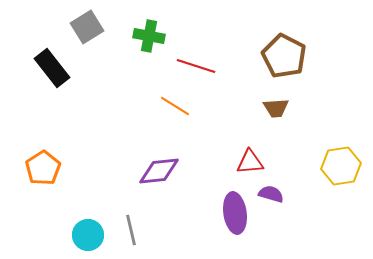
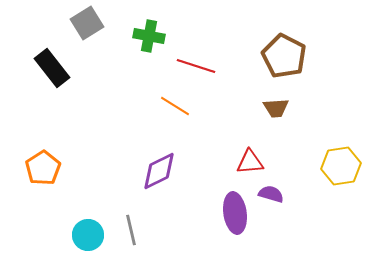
gray square: moved 4 px up
purple diamond: rotated 21 degrees counterclockwise
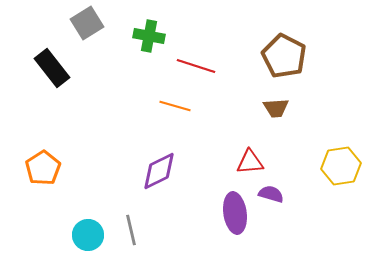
orange line: rotated 16 degrees counterclockwise
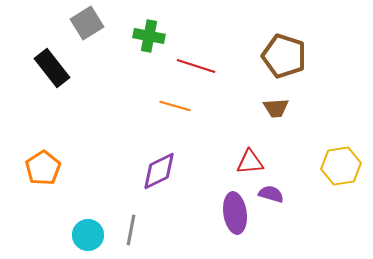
brown pentagon: rotated 9 degrees counterclockwise
gray line: rotated 24 degrees clockwise
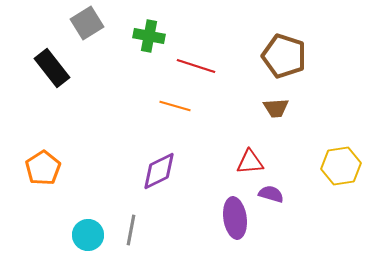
purple ellipse: moved 5 px down
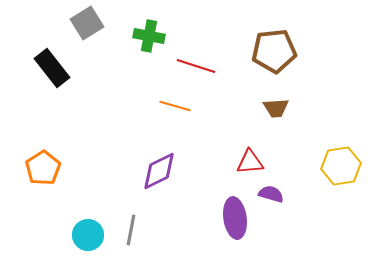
brown pentagon: moved 10 px left, 5 px up; rotated 24 degrees counterclockwise
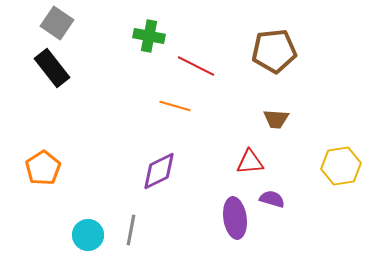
gray square: moved 30 px left; rotated 24 degrees counterclockwise
red line: rotated 9 degrees clockwise
brown trapezoid: moved 11 px down; rotated 8 degrees clockwise
purple semicircle: moved 1 px right, 5 px down
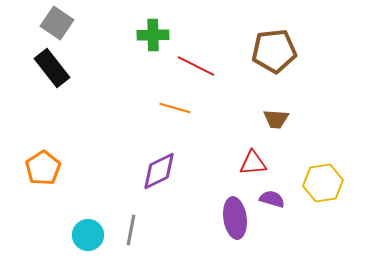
green cross: moved 4 px right, 1 px up; rotated 12 degrees counterclockwise
orange line: moved 2 px down
red triangle: moved 3 px right, 1 px down
yellow hexagon: moved 18 px left, 17 px down
